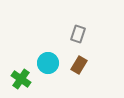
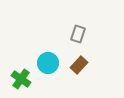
brown rectangle: rotated 12 degrees clockwise
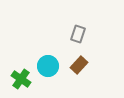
cyan circle: moved 3 px down
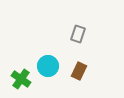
brown rectangle: moved 6 px down; rotated 18 degrees counterclockwise
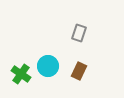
gray rectangle: moved 1 px right, 1 px up
green cross: moved 5 px up
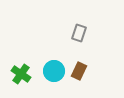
cyan circle: moved 6 px right, 5 px down
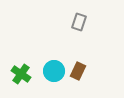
gray rectangle: moved 11 px up
brown rectangle: moved 1 px left
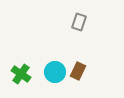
cyan circle: moved 1 px right, 1 px down
